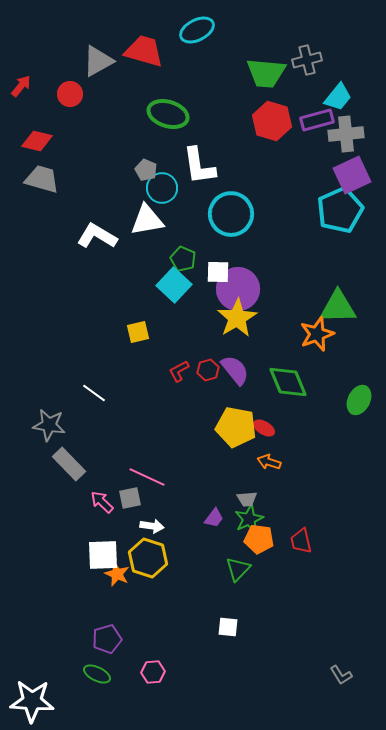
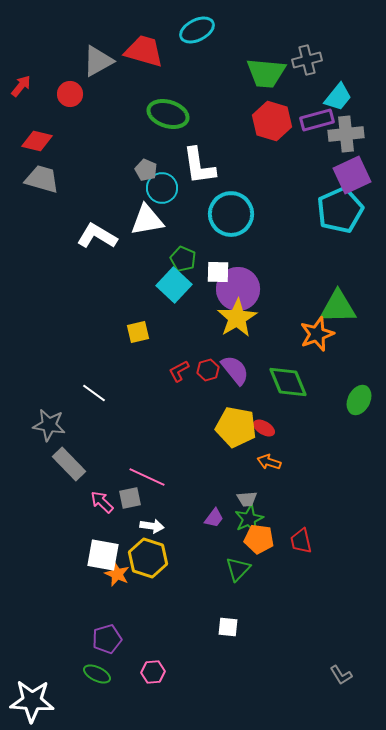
white square at (103, 555): rotated 12 degrees clockwise
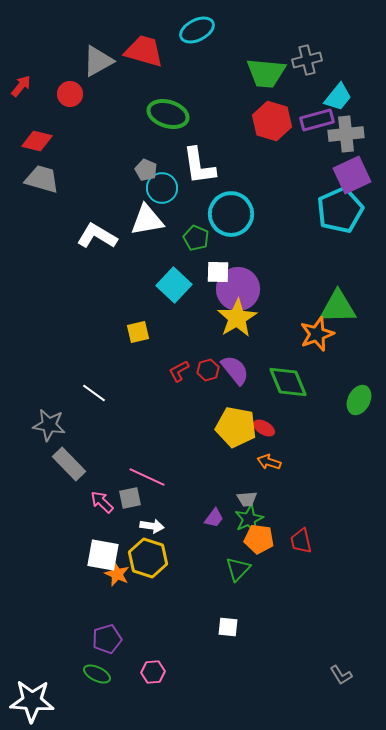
green pentagon at (183, 259): moved 13 px right, 21 px up
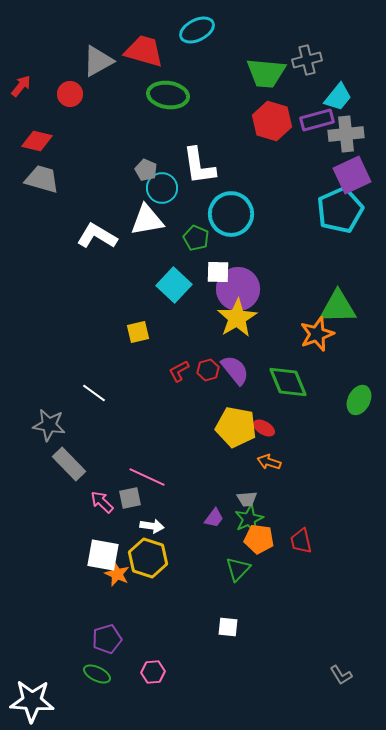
green ellipse at (168, 114): moved 19 px up; rotated 9 degrees counterclockwise
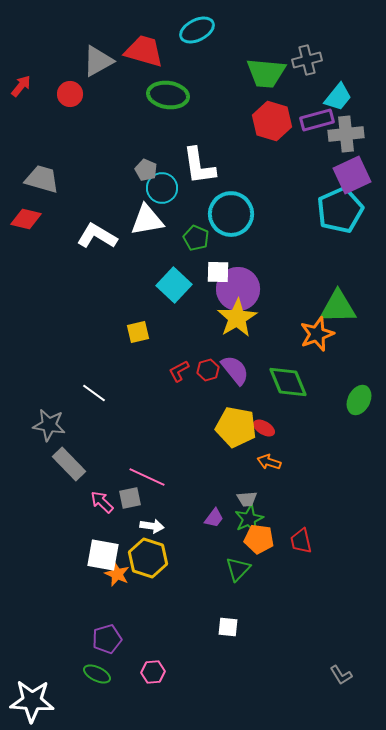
red diamond at (37, 141): moved 11 px left, 78 px down
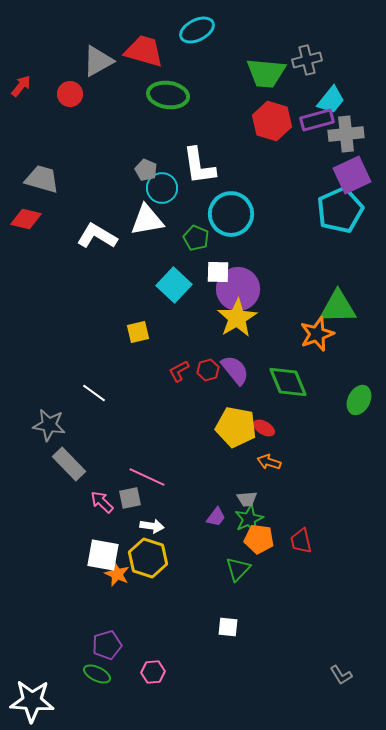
cyan trapezoid at (338, 97): moved 7 px left, 3 px down
purple trapezoid at (214, 518): moved 2 px right, 1 px up
purple pentagon at (107, 639): moved 6 px down
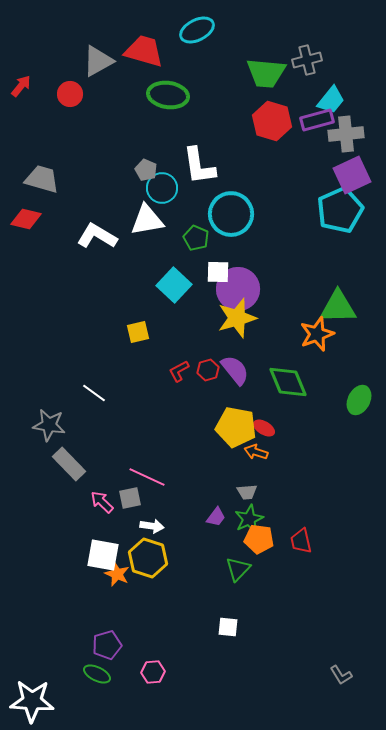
yellow star at (237, 318): rotated 15 degrees clockwise
orange arrow at (269, 462): moved 13 px left, 10 px up
gray trapezoid at (247, 499): moved 7 px up
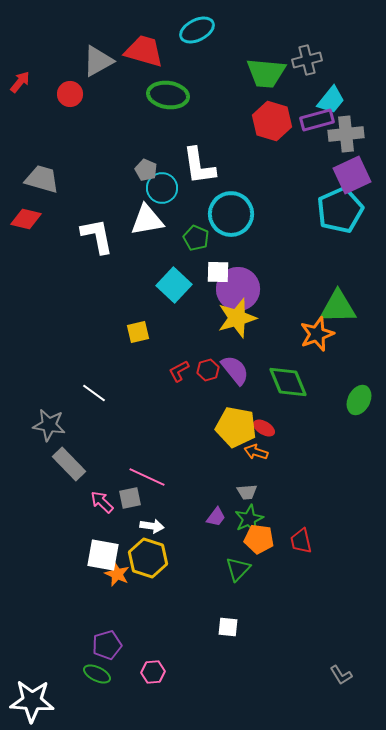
red arrow at (21, 86): moved 1 px left, 4 px up
white L-shape at (97, 236): rotated 48 degrees clockwise
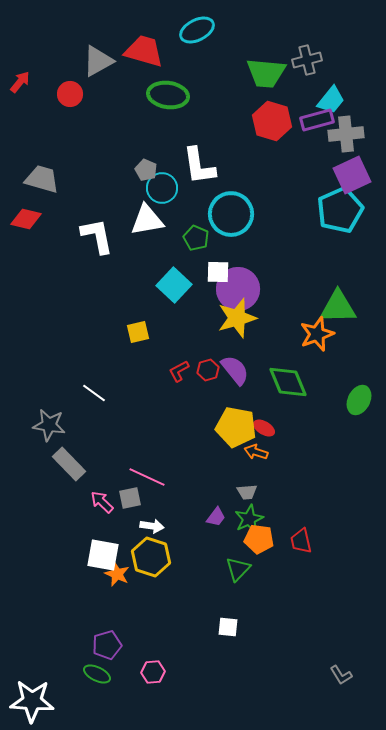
yellow hexagon at (148, 558): moved 3 px right, 1 px up
